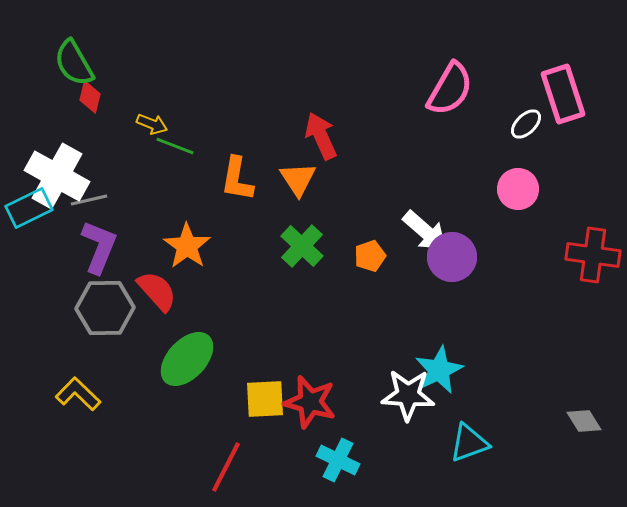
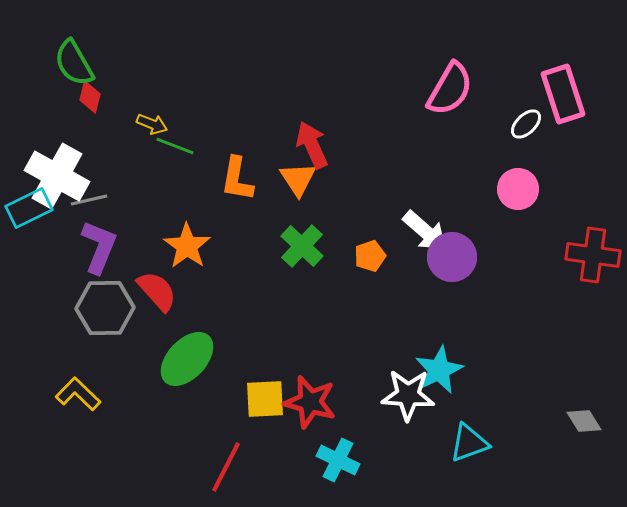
red arrow: moved 9 px left, 9 px down
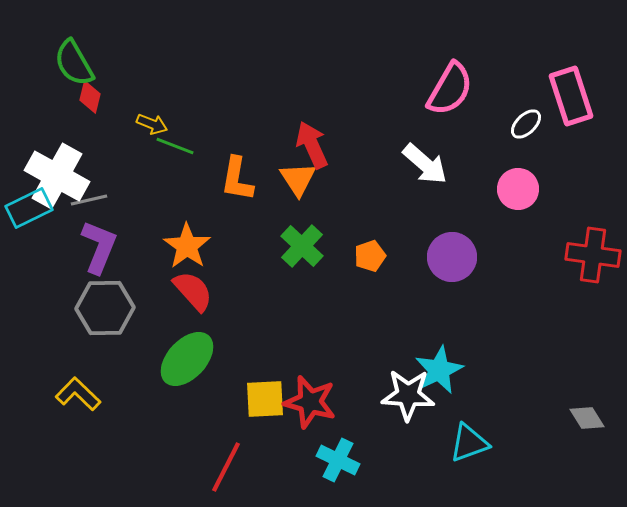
pink rectangle: moved 8 px right, 2 px down
white arrow: moved 67 px up
red semicircle: moved 36 px right
gray diamond: moved 3 px right, 3 px up
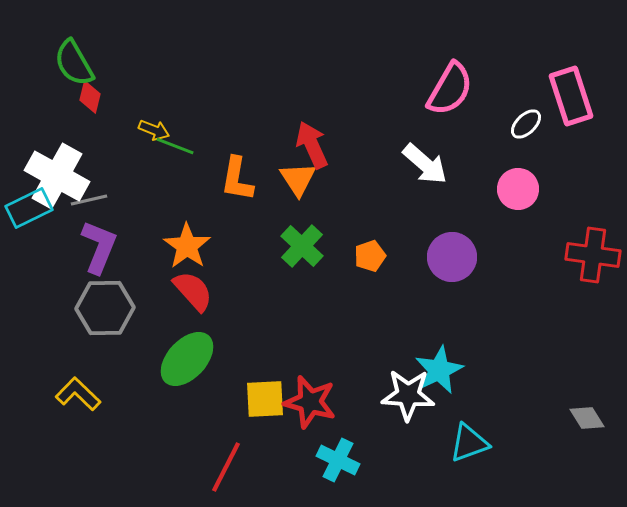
yellow arrow: moved 2 px right, 6 px down
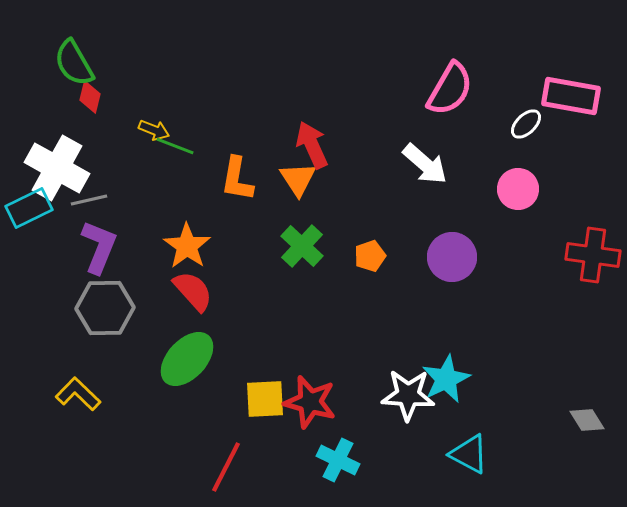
pink rectangle: rotated 62 degrees counterclockwise
white cross: moved 8 px up
cyan star: moved 7 px right, 9 px down
gray diamond: moved 2 px down
cyan triangle: moved 11 px down; rotated 48 degrees clockwise
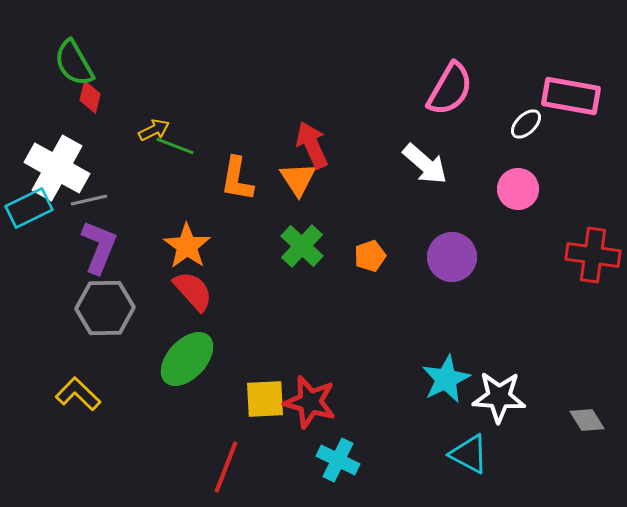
yellow arrow: rotated 48 degrees counterclockwise
white star: moved 91 px right, 2 px down
red line: rotated 6 degrees counterclockwise
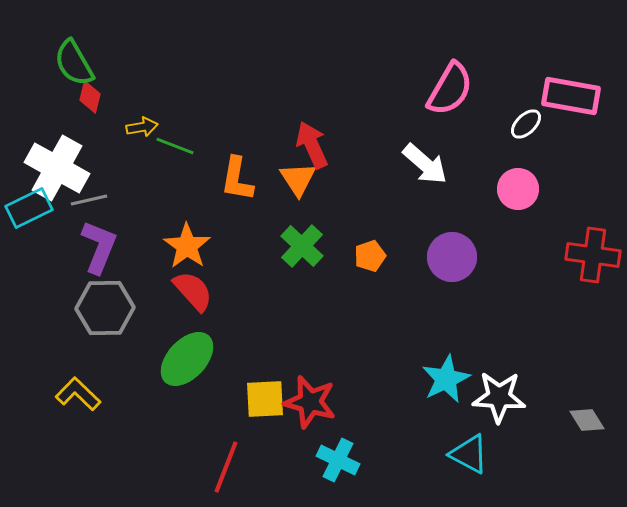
yellow arrow: moved 12 px left, 3 px up; rotated 16 degrees clockwise
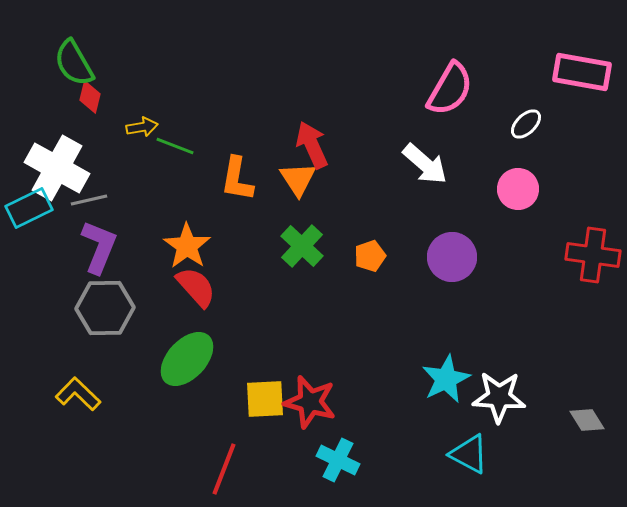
pink rectangle: moved 11 px right, 24 px up
red semicircle: moved 3 px right, 4 px up
red line: moved 2 px left, 2 px down
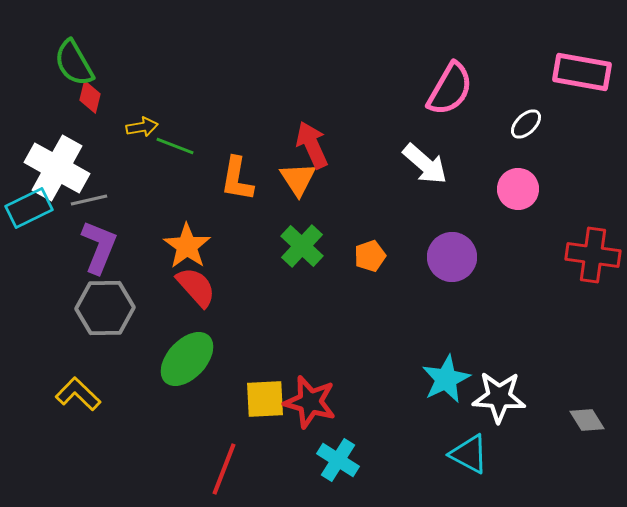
cyan cross: rotated 6 degrees clockwise
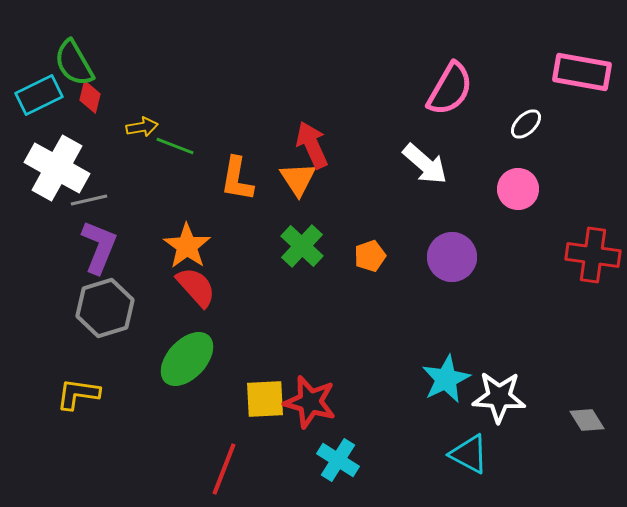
cyan rectangle: moved 10 px right, 113 px up
gray hexagon: rotated 16 degrees counterclockwise
yellow L-shape: rotated 36 degrees counterclockwise
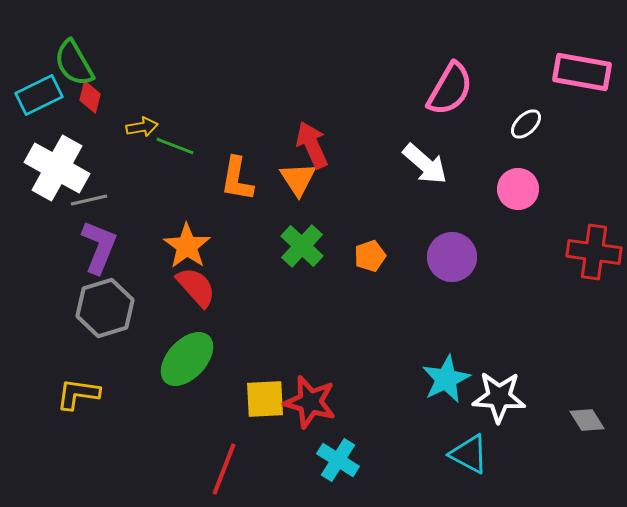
red cross: moved 1 px right, 3 px up
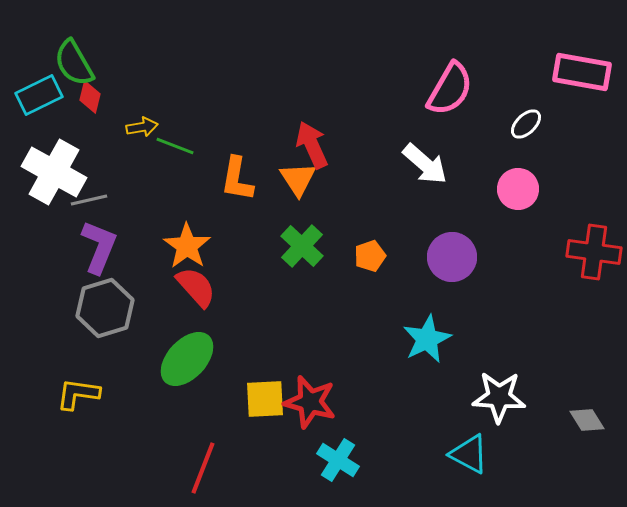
white cross: moved 3 px left, 4 px down
cyan star: moved 19 px left, 40 px up
red line: moved 21 px left, 1 px up
